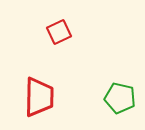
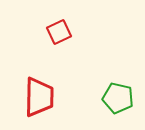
green pentagon: moved 2 px left
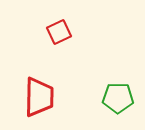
green pentagon: rotated 12 degrees counterclockwise
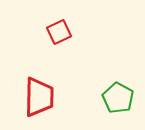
green pentagon: rotated 28 degrees clockwise
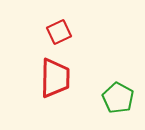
red trapezoid: moved 16 px right, 19 px up
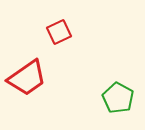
red trapezoid: moved 28 px left; rotated 54 degrees clockwise
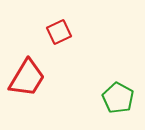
red trapezoid: rotated 24 degrees counterclockwise
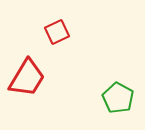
red square: moved 2 px left
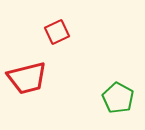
red trapezoid: rotated 45 degrees clockwise
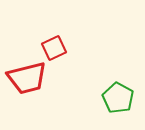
red square: moved 3 px left, 16 px down
